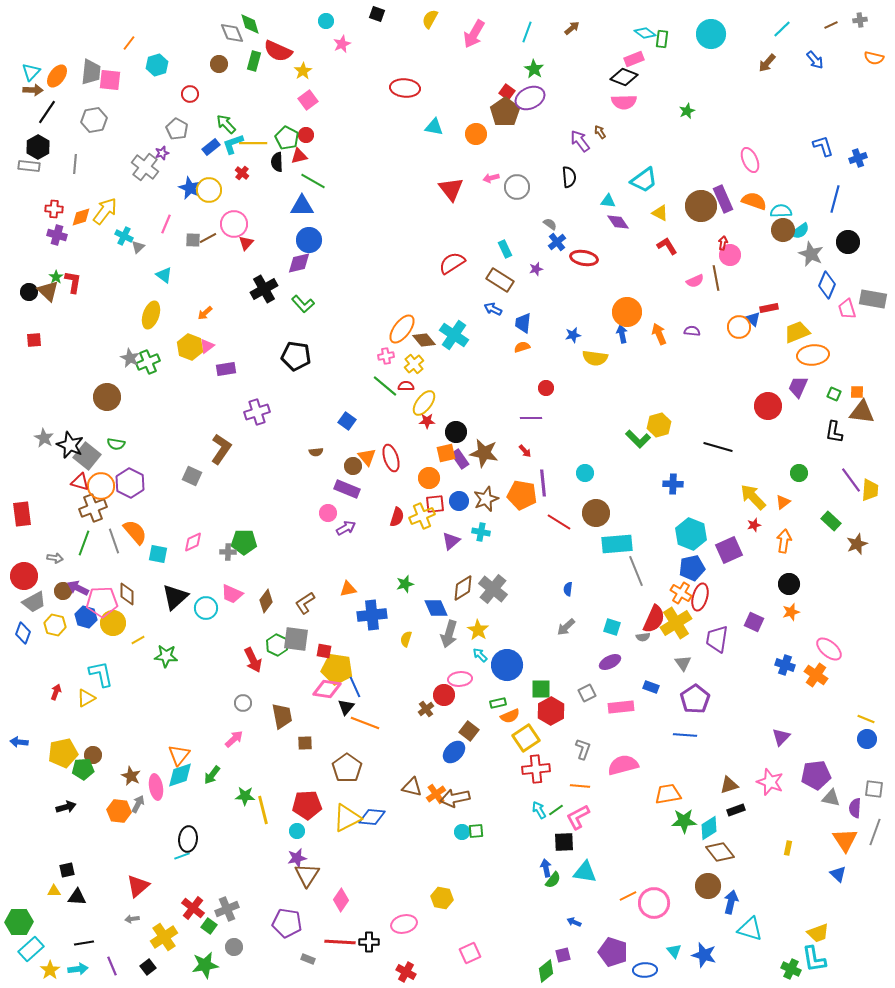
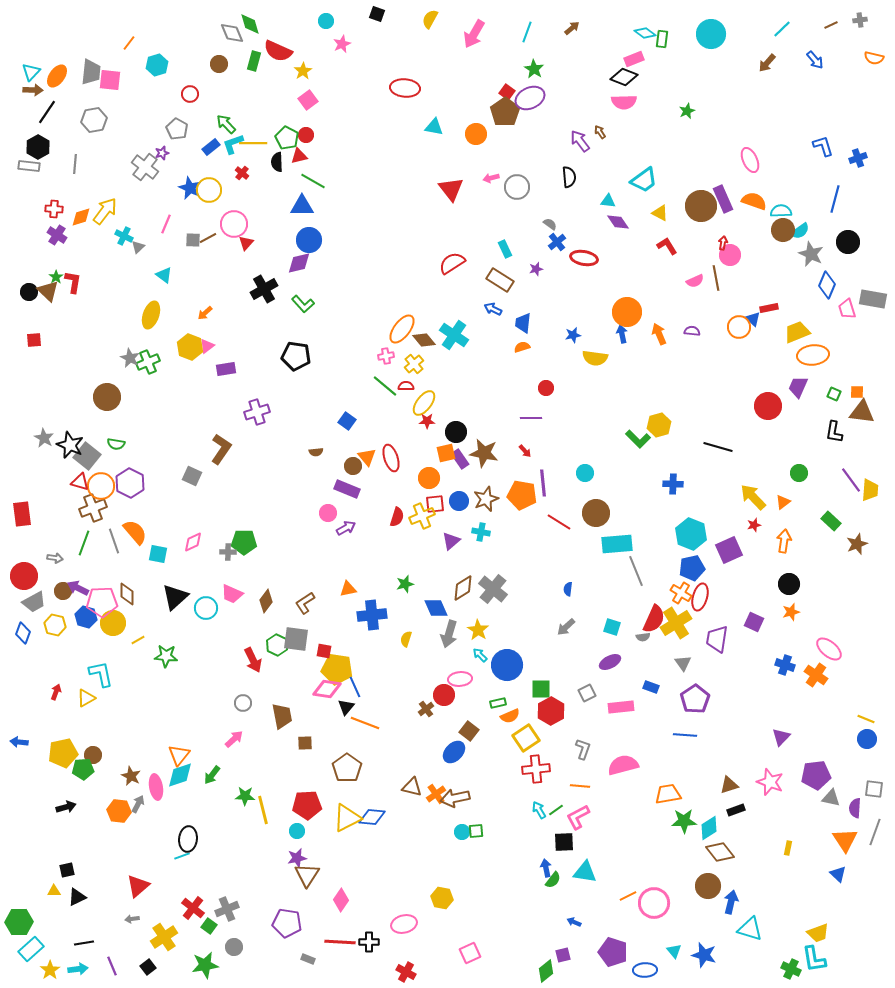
purple cross at (57, 235): rotated 18 degrees clockwise
black triangle at (77, 897): rotated 30 degrees counterclockwise
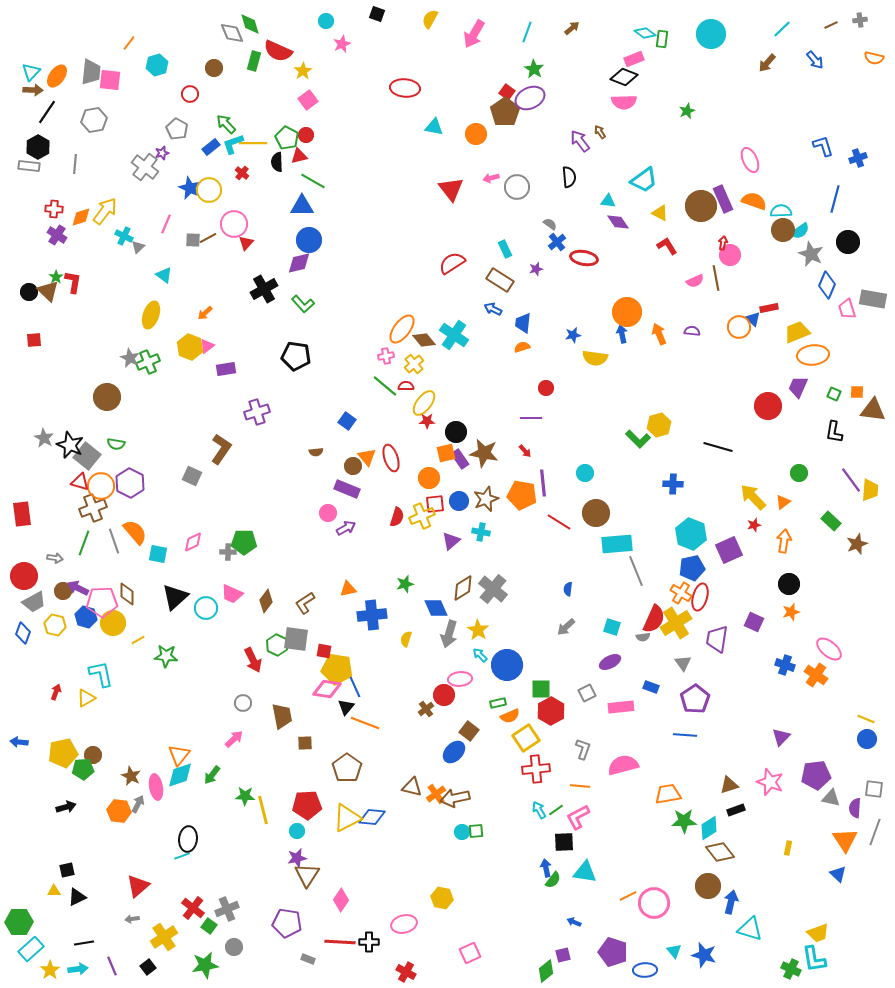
brown circle at (219, 64): moved 5 px left, 4 px down
brown triangle at (862, 412): moved 11 px right, 2 px up
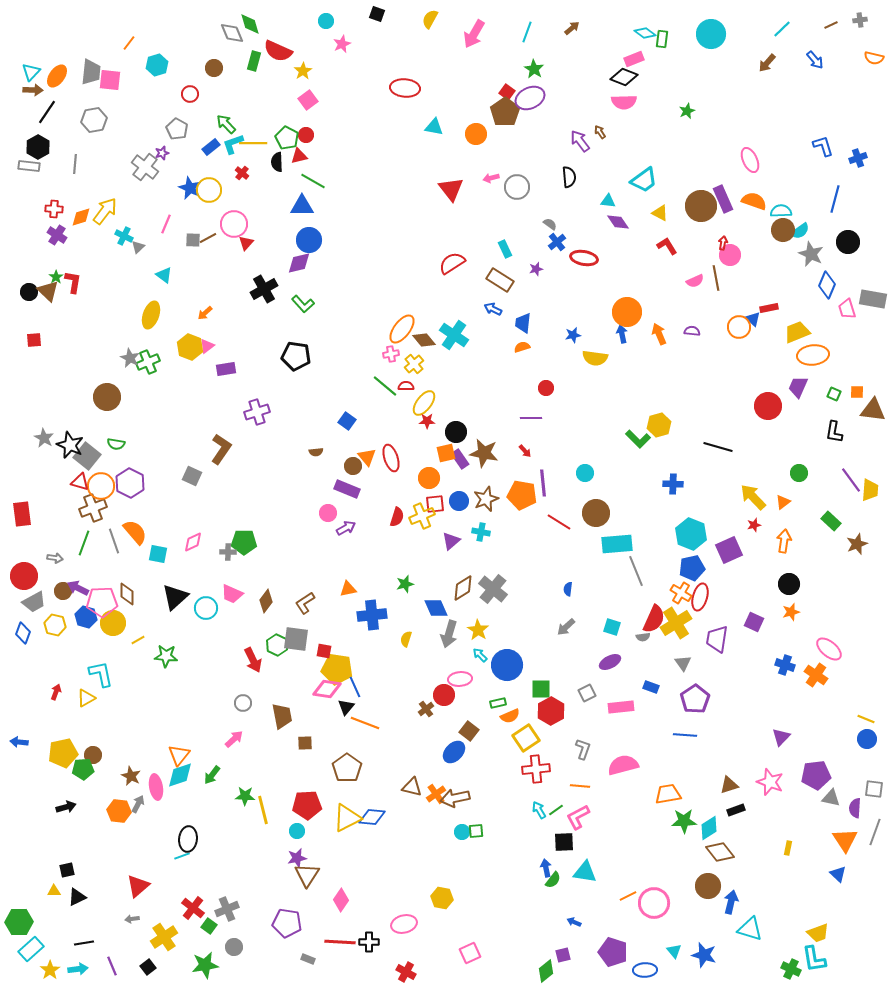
pink cross at (386, 356): moved 5 px right, 2 px up
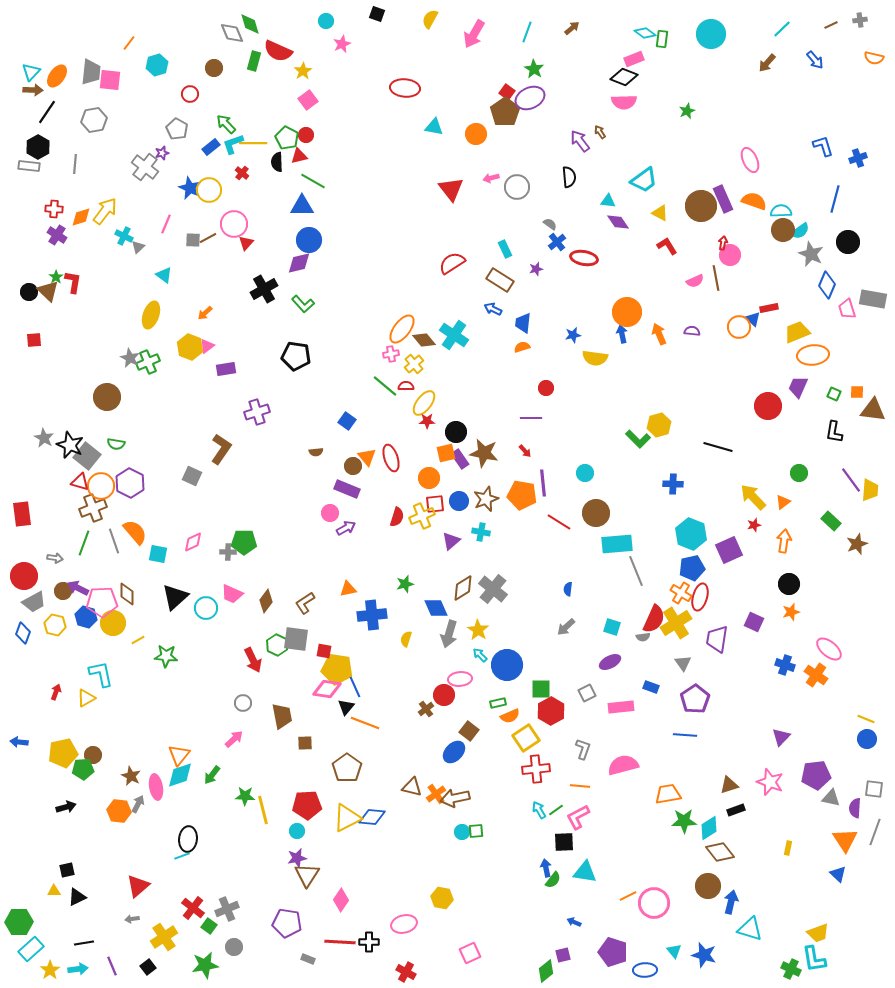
pink circle at (328, 513): moved 2 px right
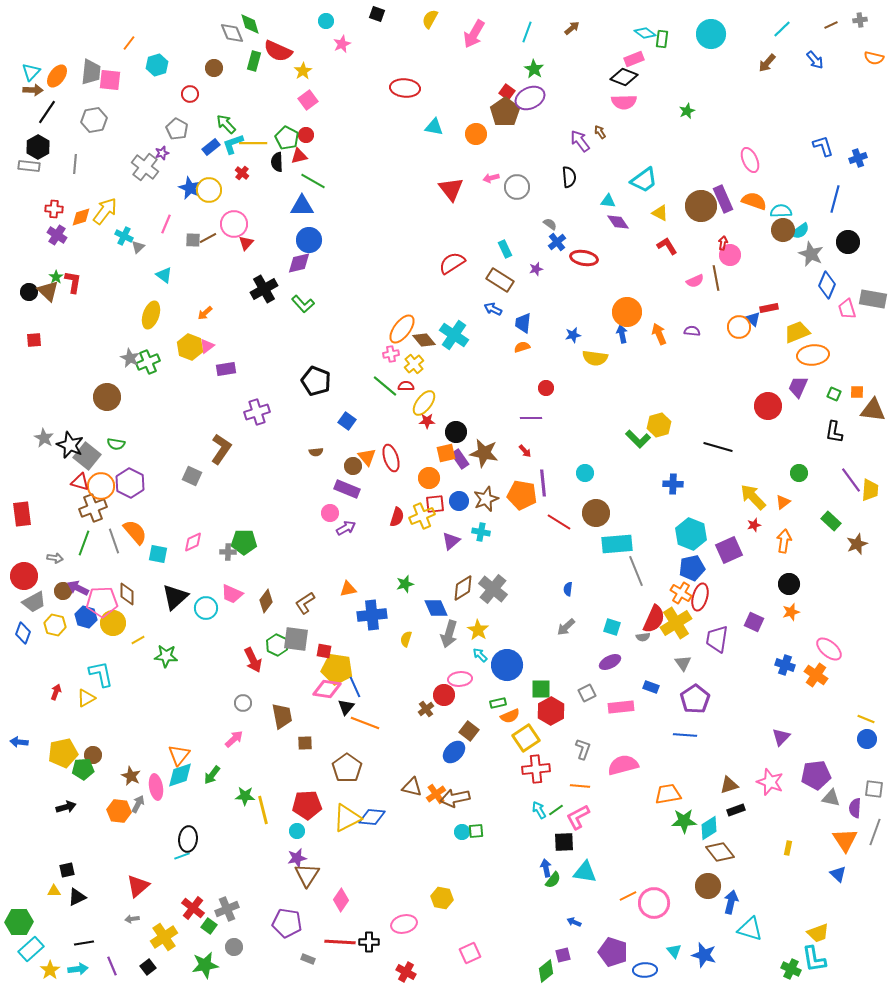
black pentagon at (296, 356): moved 20 px right, 25 px down; rotated 12 degrees clockwise
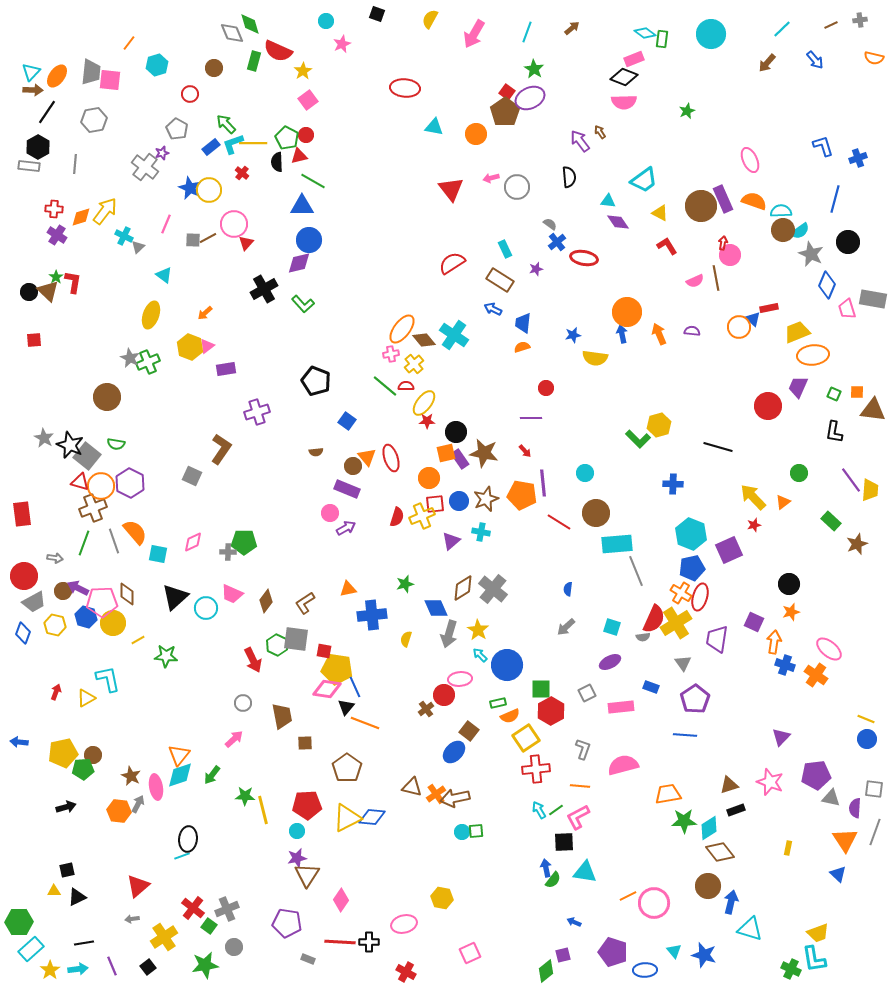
orange arrow at (784, 541): moved 10 px left, 101 px down
cyan L-shape at (101, 674): moved 7 px right, 5 px down
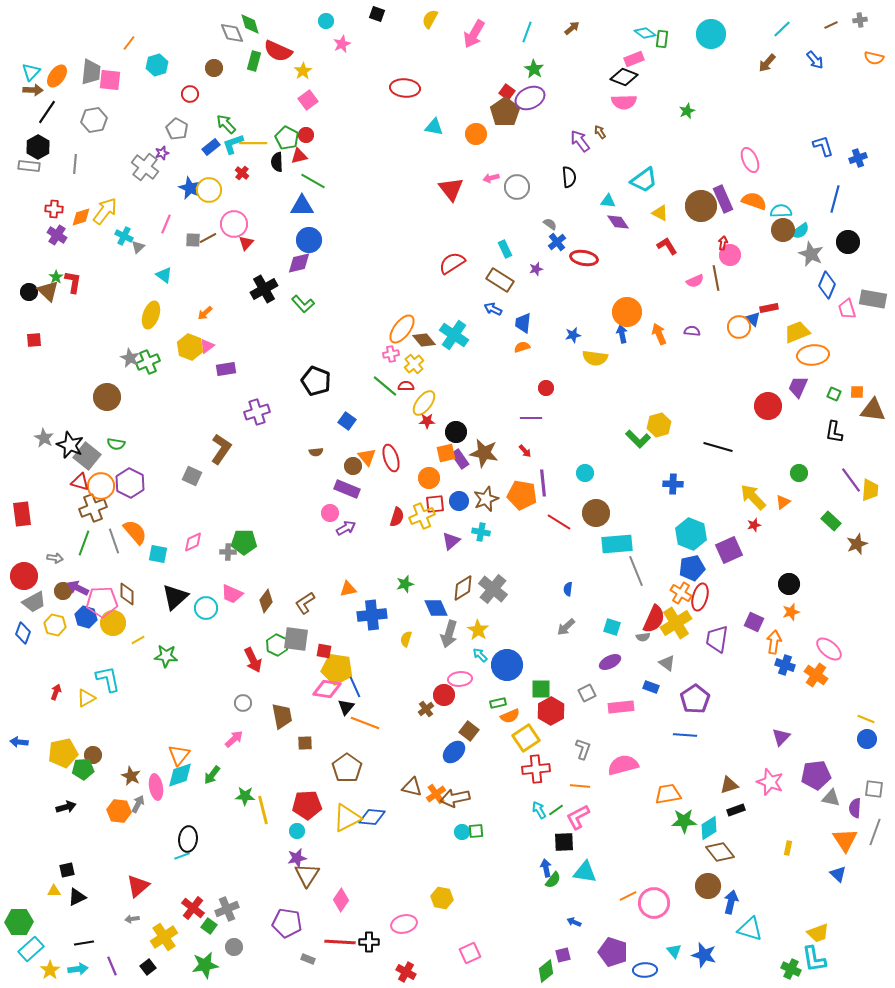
gray triangle at (683, 663): moved 16 px left; rotated 18 degrees counterclockwise
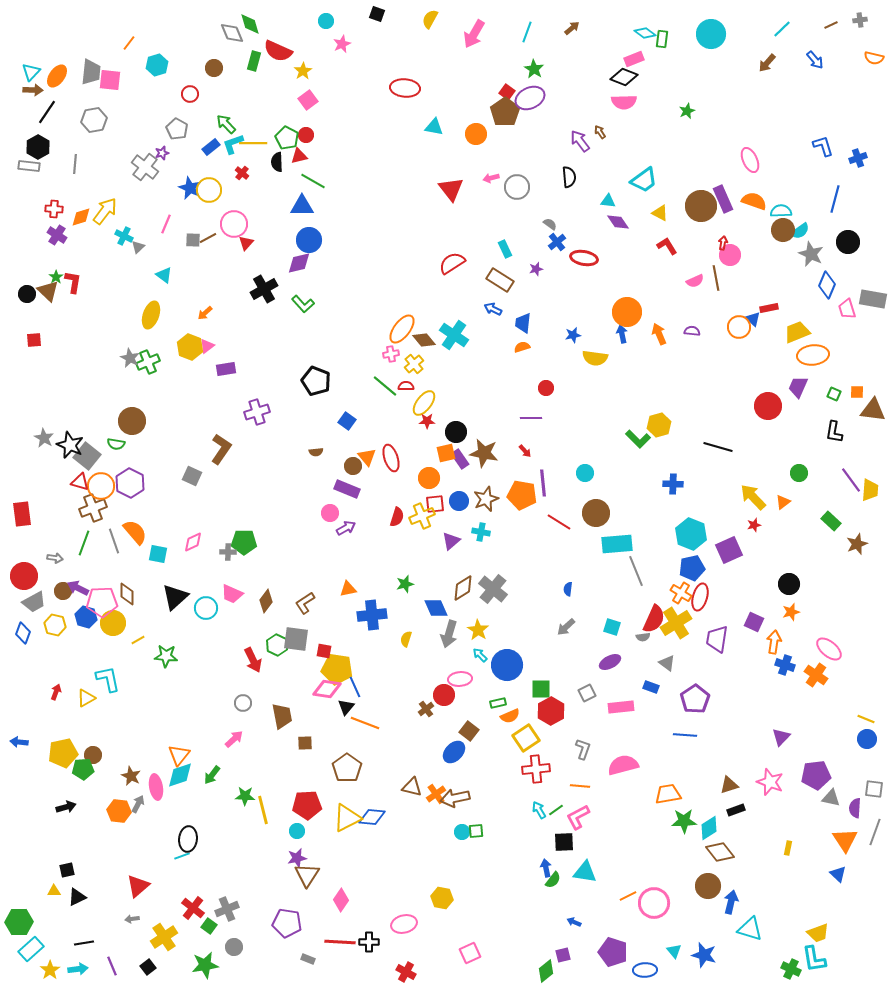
black circle at (29, 292): moved 2 px left, 2 px down
brown circle at (107, 397): moved 25 px right, 24 px down
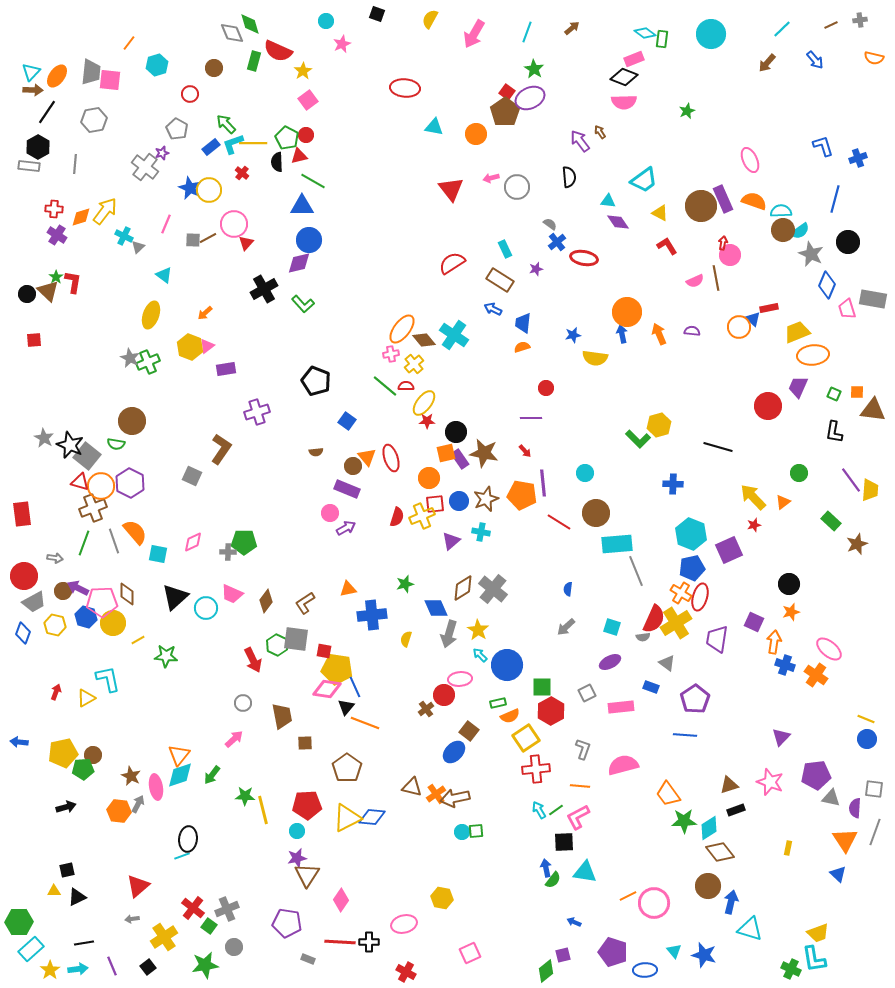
green square at (541, 689): moved 1 px right, 2 px up
orange trapezoid at (668, 794): rotated 116 degrees counterclockwise
